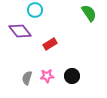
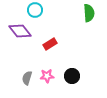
green semicircle: rotated 30 degrees clockwise
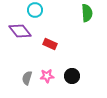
green semicircle: moved 2 px left
red rectangle: rotated 56 degrees clockwise
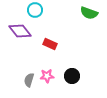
green semicircle: moved 2 px right; rotated 114 degrees clockwise
gray semicircle: moved 2 px right, 2 px down
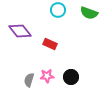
cyan circle: moved 23 px right
black circle: moved 1 px left, 1 px down
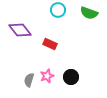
purple diamond: moved 1 px up
pink star: rotated 16 degrees counterclockwise
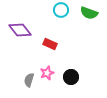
cyan circle: moved 3 px right
pink star: moved 3 px up
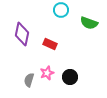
green semicircle: moved 10 px down
purple diamond: moved 2 px right, 4 px down; rotated 50 degrees clockwise
black circle: moved 1 px left
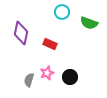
cyan circle: moved 1 px right, 2 px down
purple diamond: moved 1 px left, 1 px up
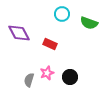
cyan circle: moved 2 px down
purple diamond: moved 2 px left; rotated 40 degrees counterclockwise
